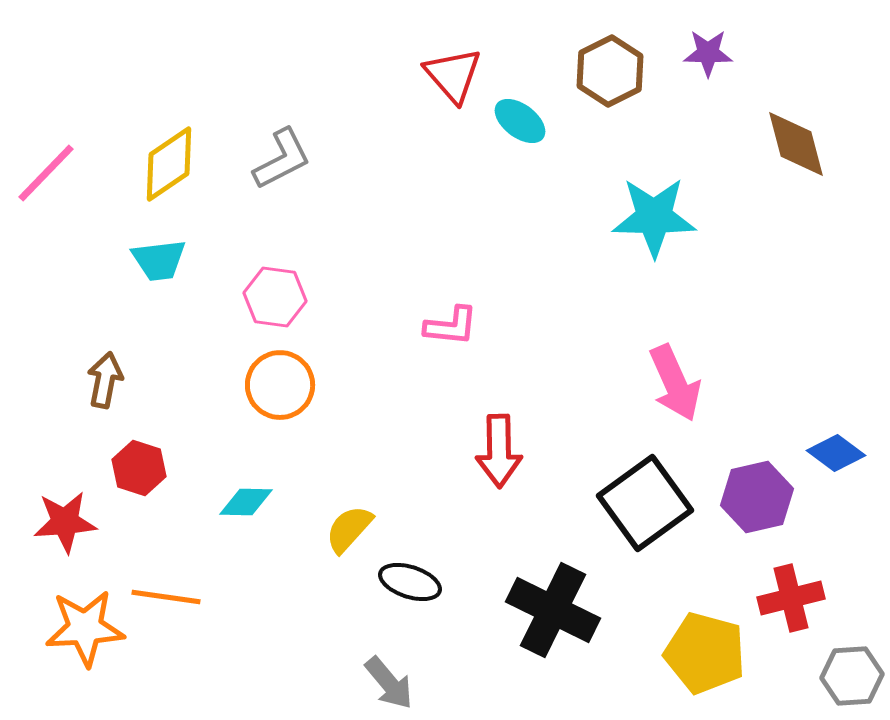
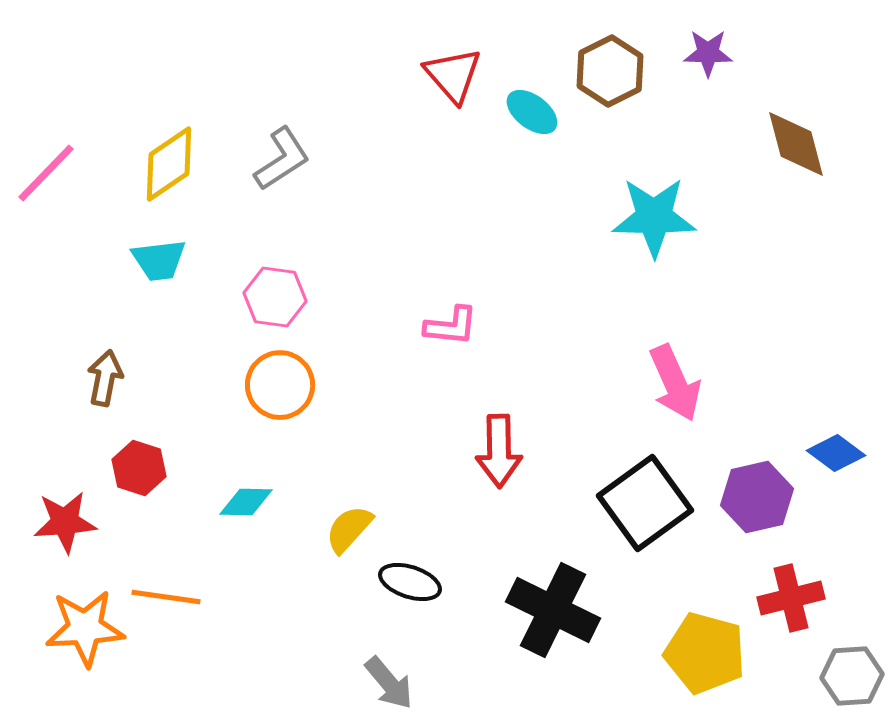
cyan ellipse: moved 12 px right, 9 px up
gray L-shape: rotated 6 degrees counterclockwise
brown arrow: moved 2 px up
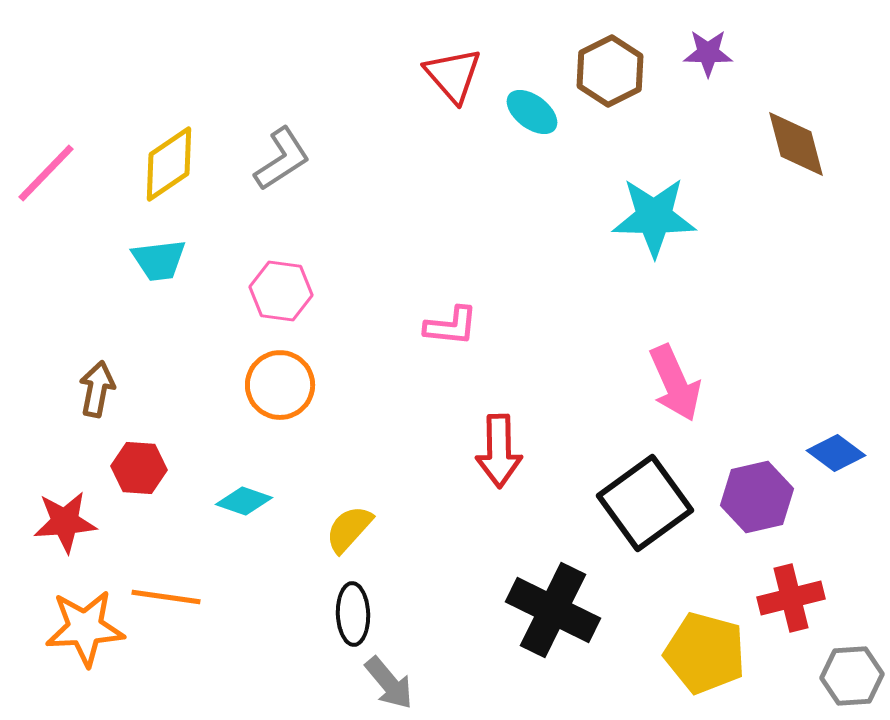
pink hexagon: moved 6 px right, 6 px up
brown arrow: moved 8 px left, 11 px down
red hexagon: rotated 14 degrees counterclockwise
cyan diamond: moved 2 px left, 1 px up; rotated 18 degrees clockwise
black ellipse: moved 57 px left, 32 px down; rotated 70 degrees clockwise
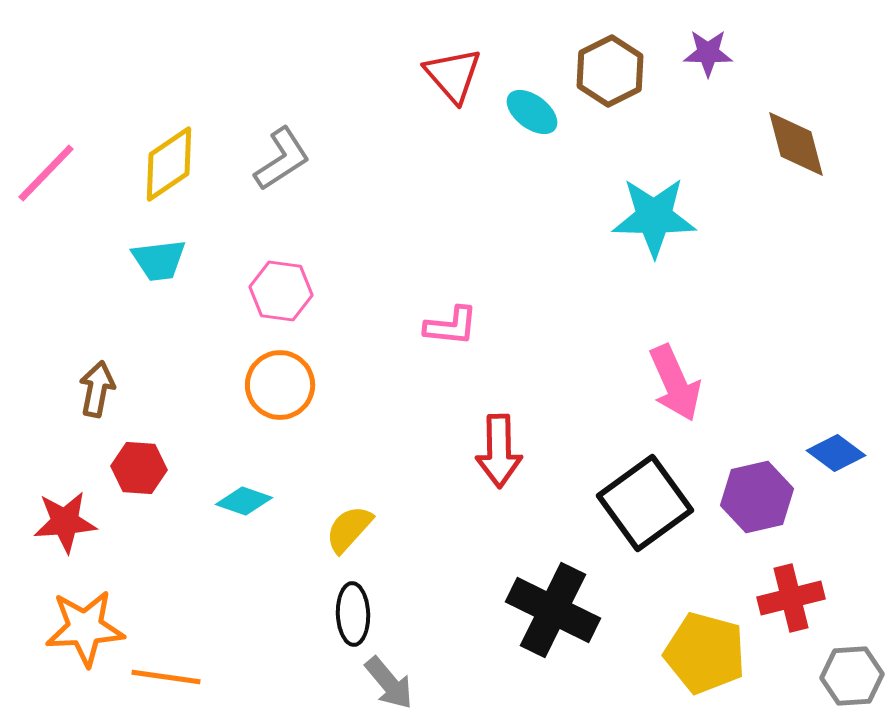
orange line: moved 80 px down
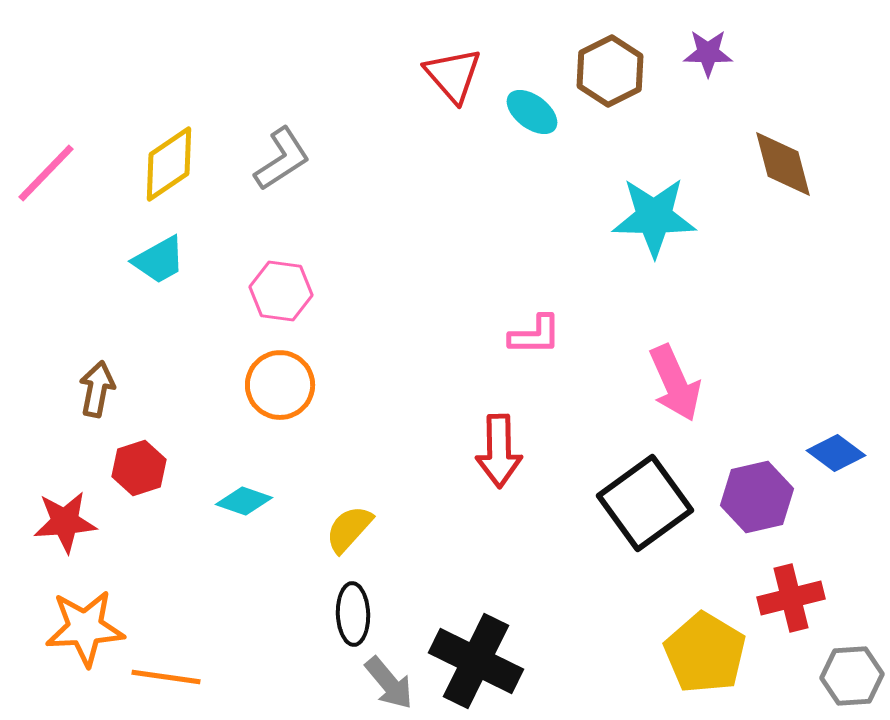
brown diamond: moved 13 px left, 20 px down
cyan trapezoid: rotated 22 degrees counterclockwise
pink L-shape: moved 84 px right, 9 px down; rotated 6 degrees counterclockwise
red hexagon: rotated 22 degrees counterclockwise
black cross: moved 77 px left, 51 px down
yellow pentagon: rotated 16 degrees clockwise
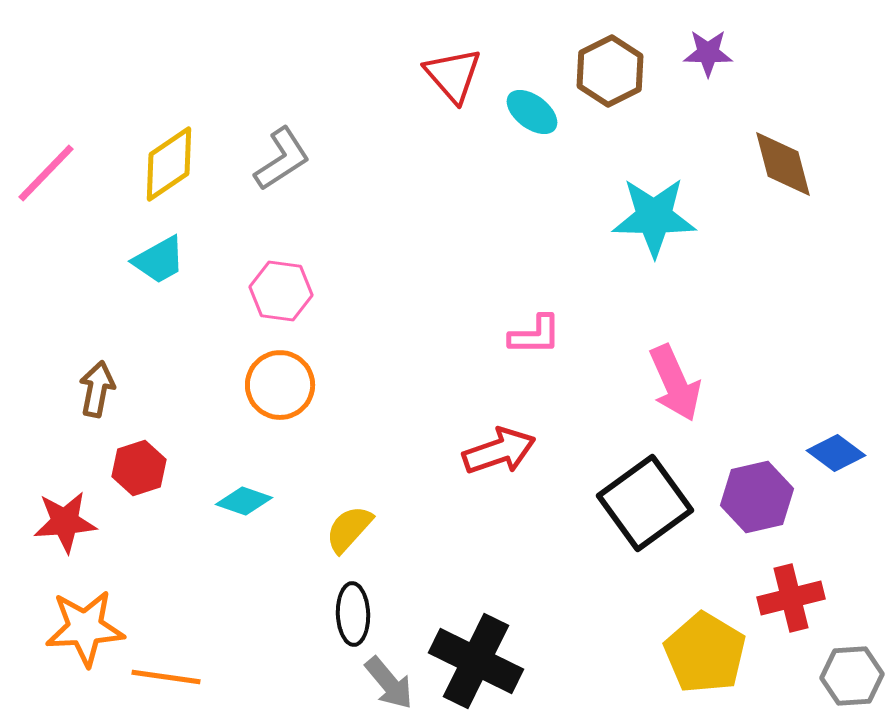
red arrow: rotated 108 degrees counterclockwise
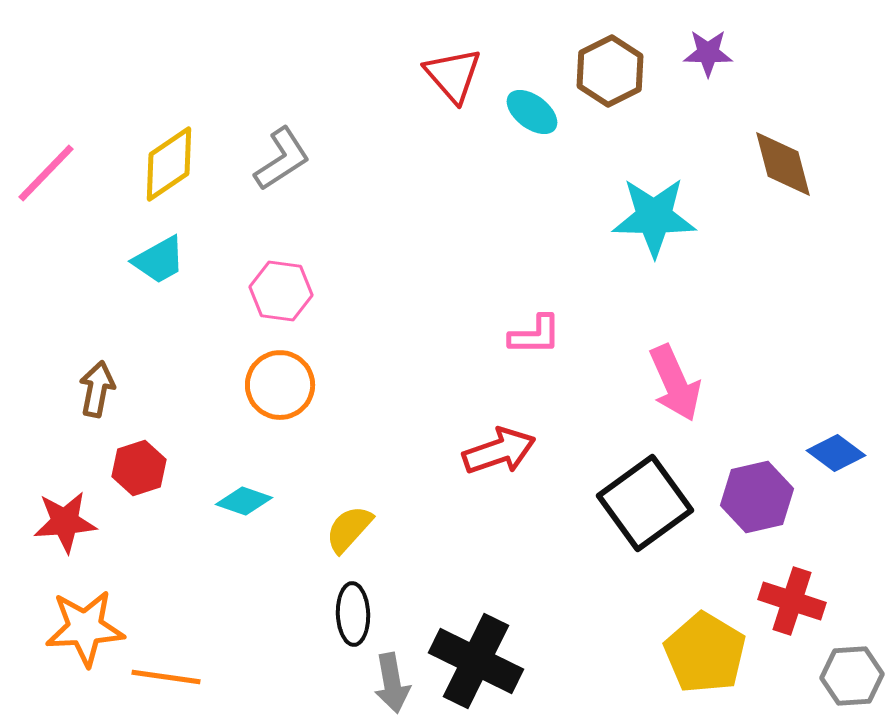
red cross: moved 1 px right, 3 px down; rotated 32 degrees clockwise
gray arrow: moved 3 px right; rotated 30 degrees clockwise
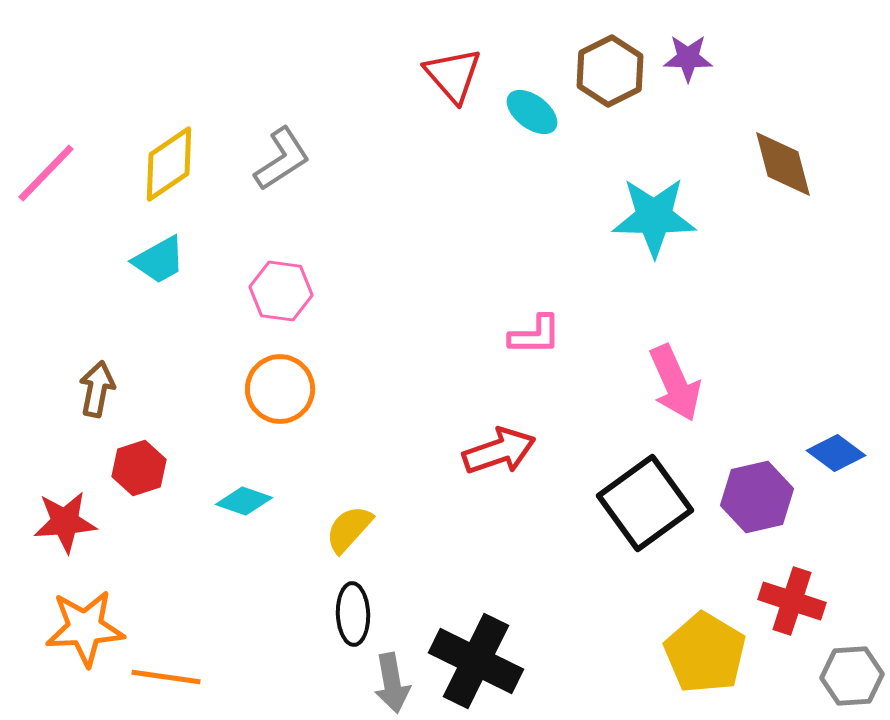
purple star: moved 20 px left, 5 px down
orange circle: moved 4 px down
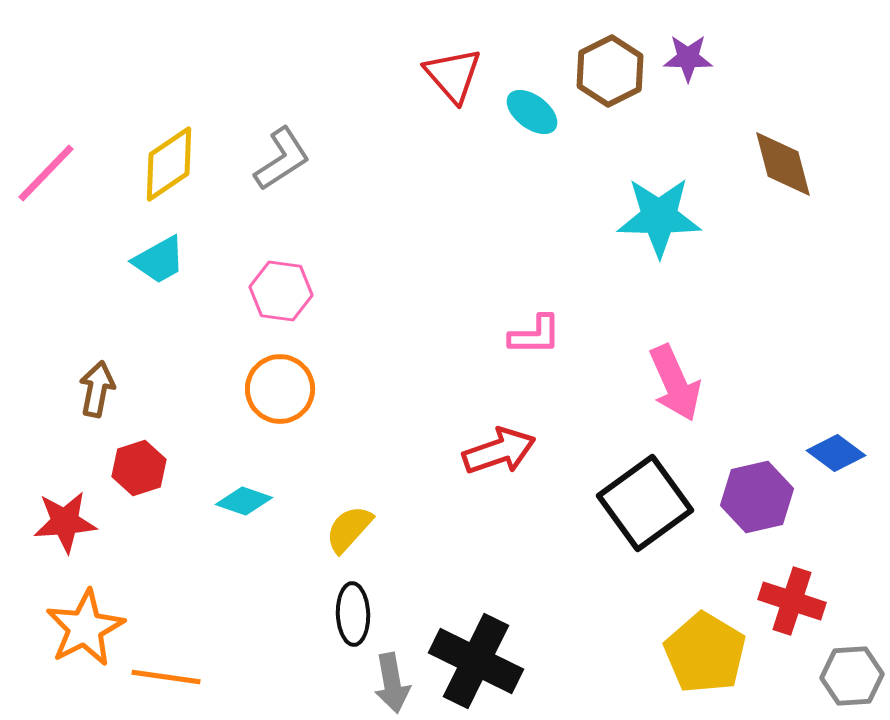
cyan star: moved 5 px right
orange star: rotated 24 degrees counterclockwise
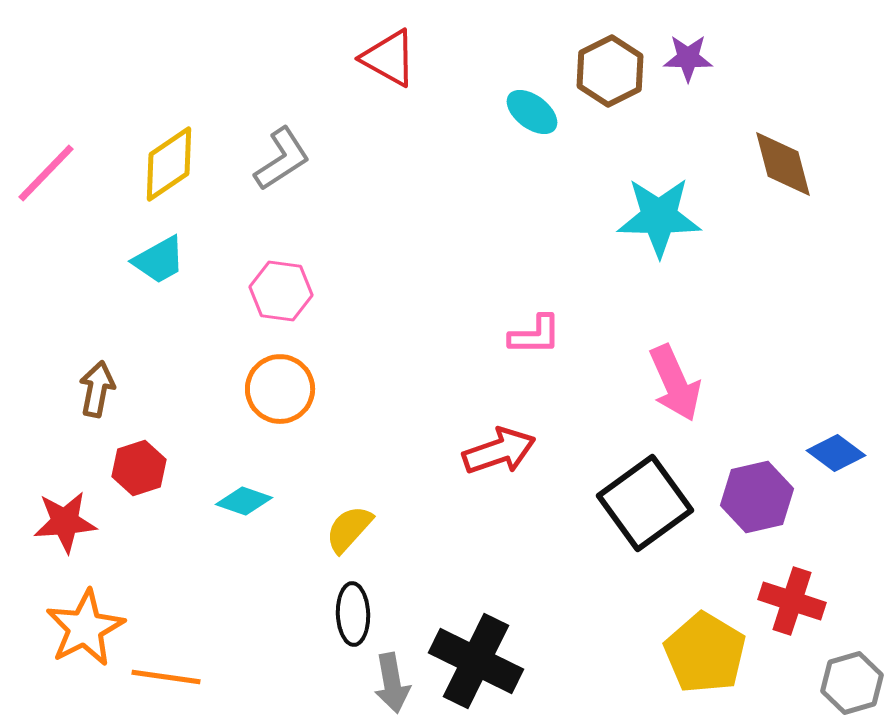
red triangle: moved 64 px left, 17 px up; rotated 20 degrees counterclockwise
gray hexagon: moved 7 px down; rotated 12 degrees counterclockwise
